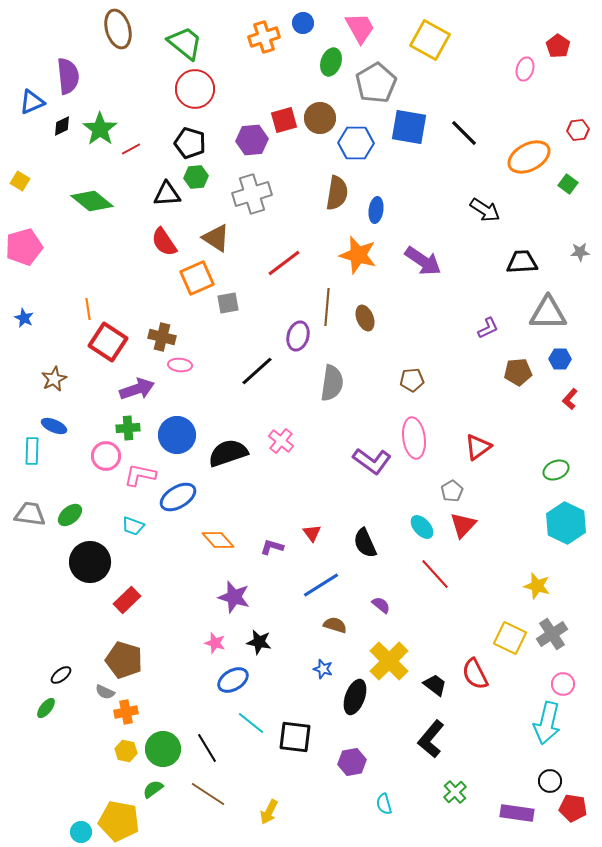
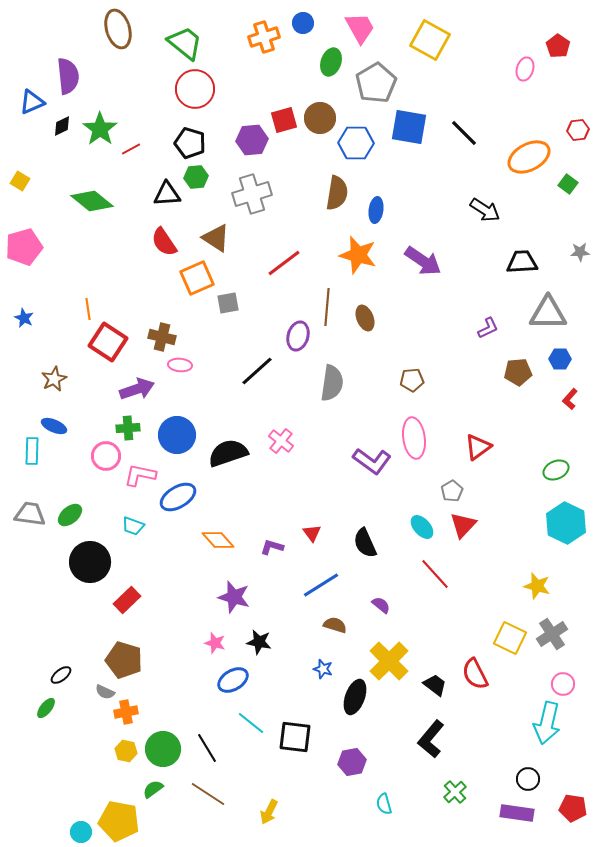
black circle at (550, 781): moved 22 px left, 2 px up
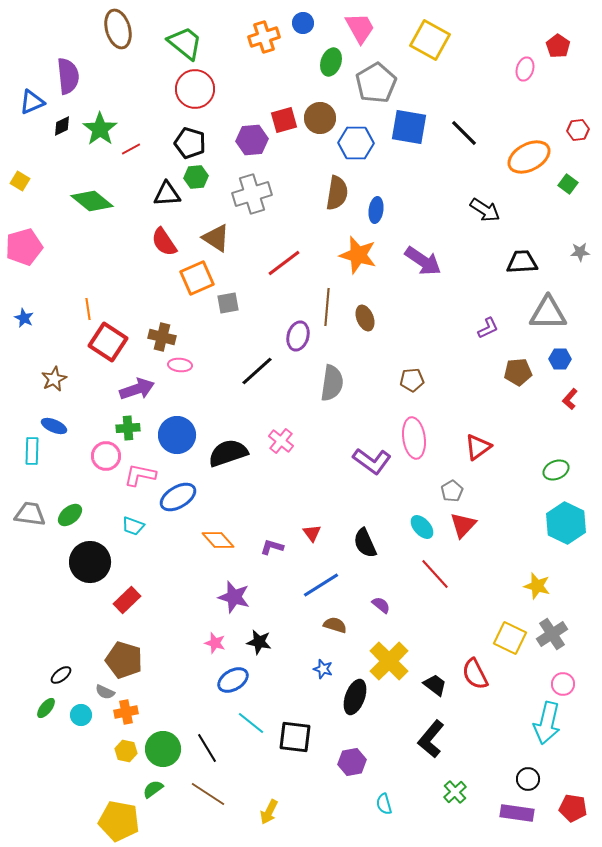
cyan circle at (81, 832): moved 117 px up
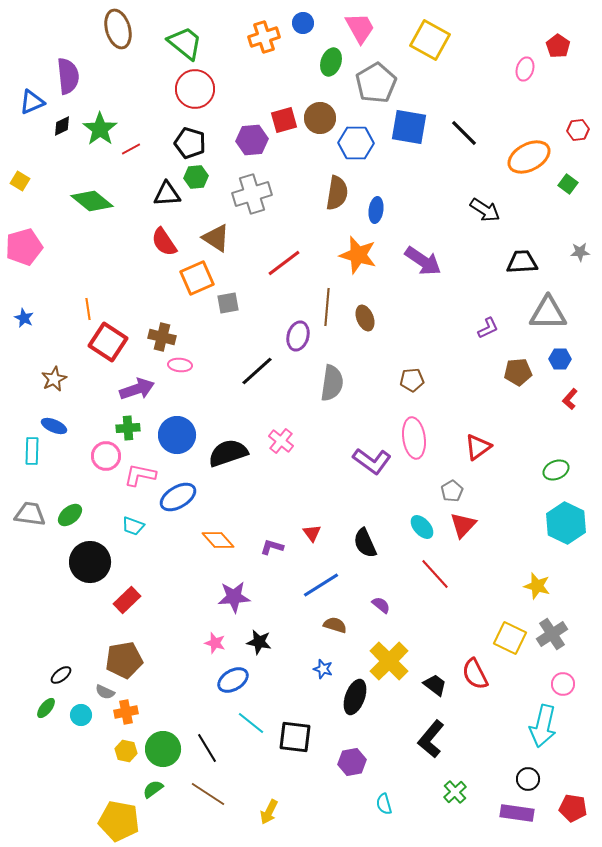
purple star at (234, 597): rotated 20 degrees counterclockwise
brown pentagon at (124, 660): rotated 27 degrees counterclockwise
cyan arrow at (547, 723): moved 4 px left, 3 px down
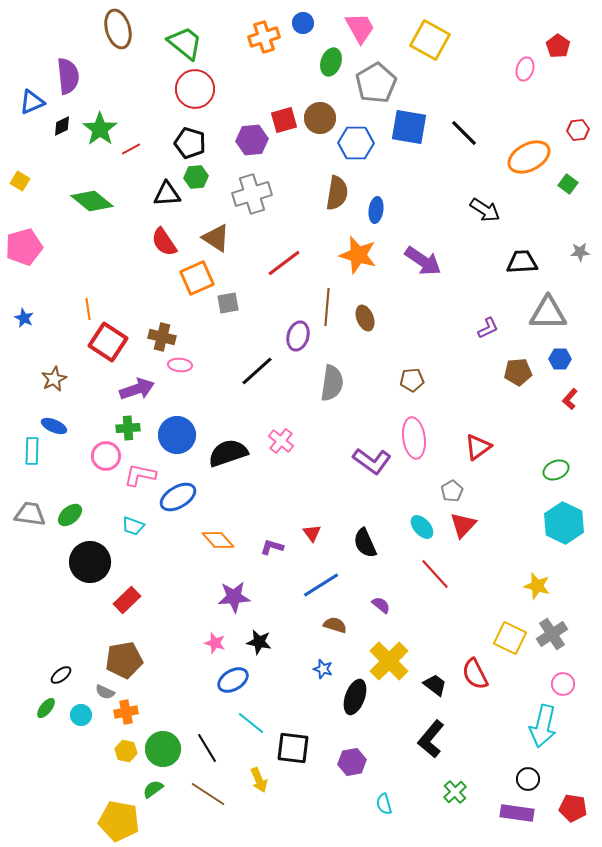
cyan hexagon at (566, 523): moved 2 px left
black square at (295, 737): moved 2 px left, 11 px down
yellow arrow at (269, 812): moved 10 px left, 32 px up; rotated 50 degrees counterclockwise
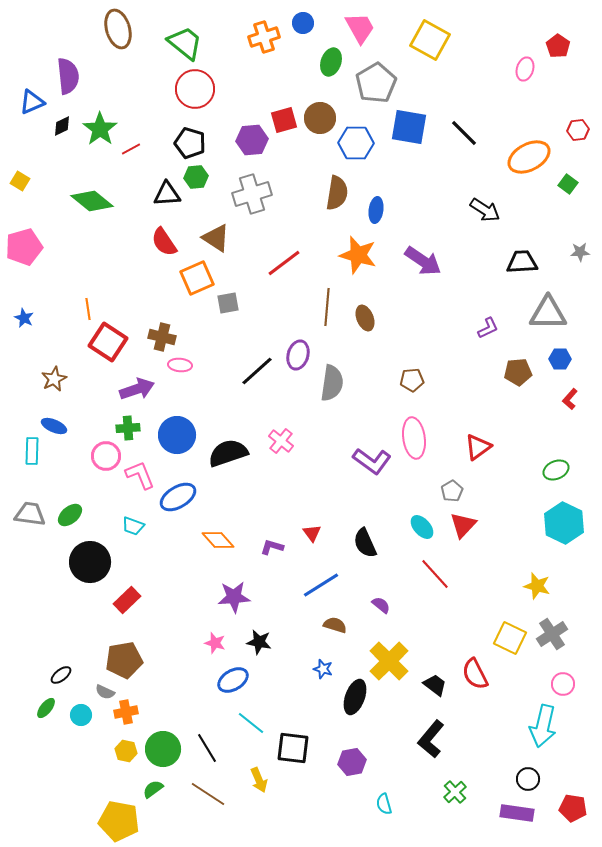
purple ellipse at (298, 336): moved 19 px down
pink L-shape at (140, 475): rotated 56 degrees clockwise
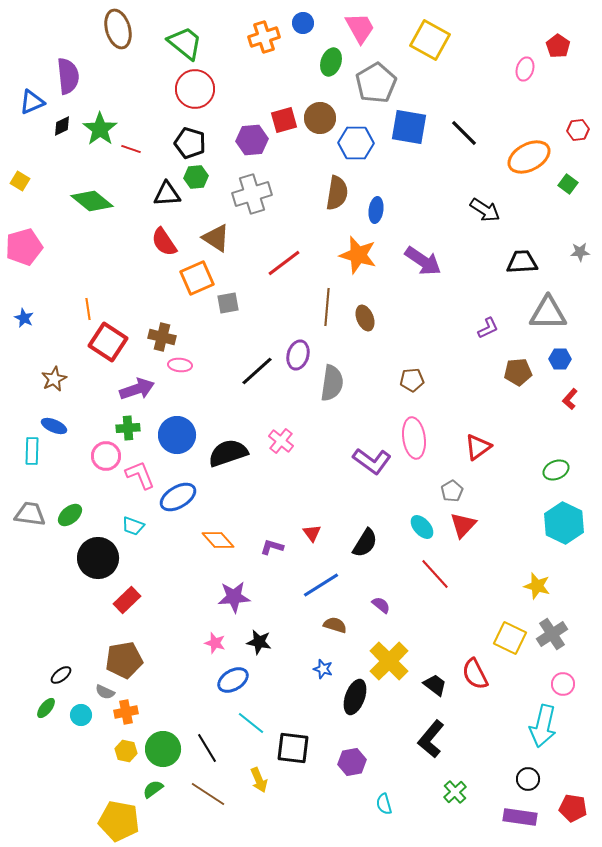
red line at (131, 149): rotated 48 degrees clockwise
black semicircle at (365, 543): rotated 124 degrees counterclockwise
black circle at (90, 562): moved 8 px right, 4 px up
purple rectangle at (517, 813): moved 3 px right, 4 px down
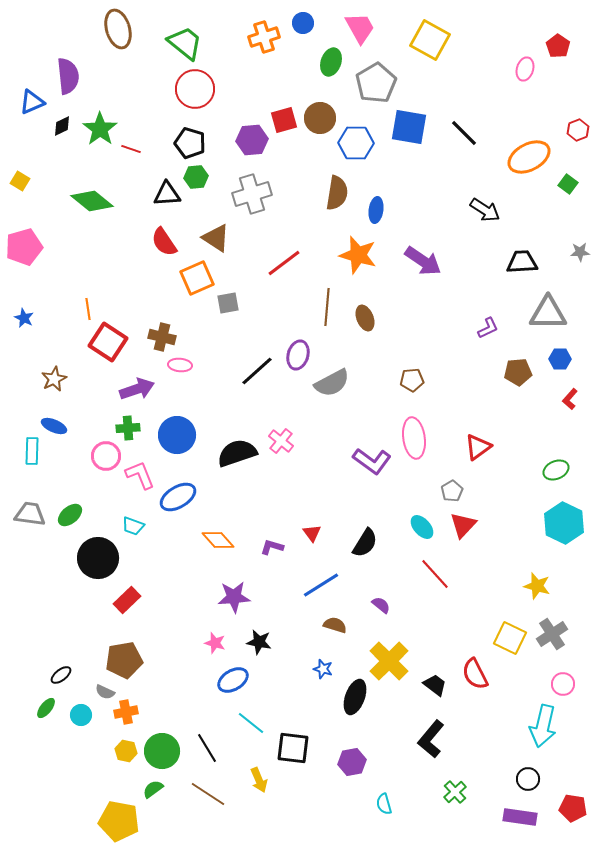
red hexagon at (578, 130): rotated 15 degrees counterclockwise
gray semicircle at (332, 383): rotated 54 degrees clockwise
black semicircle at (228, 453): moved 9 px right
green circle at (163, 749): moved 1 px left, 2 px down
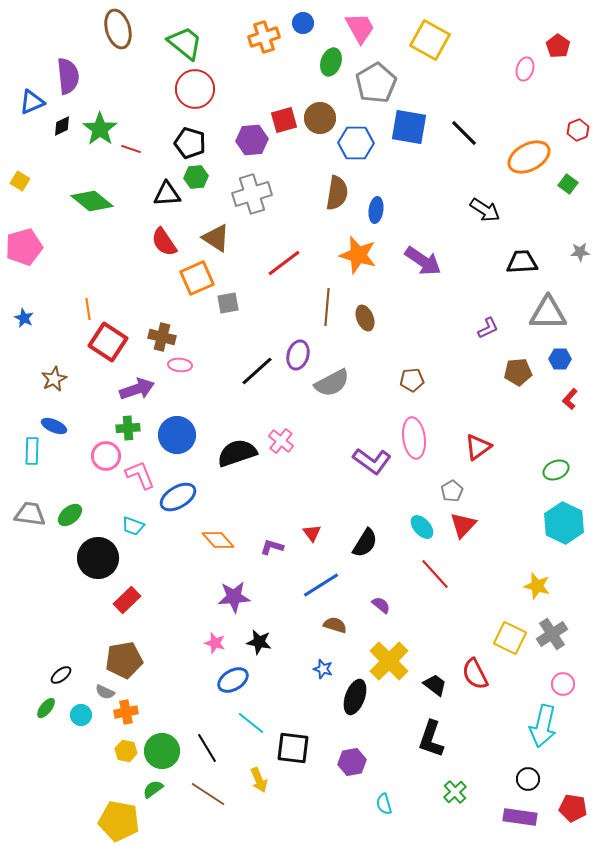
black L-shape at (431, 739): rotated 21 degrees counterclockwise
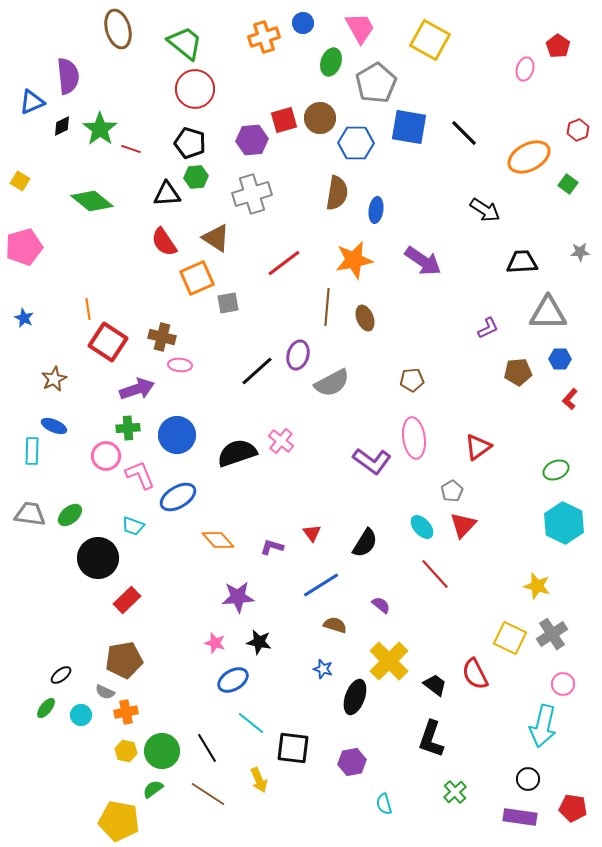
orange star at (358, 255): moved 4 px left, 5 px down; rotated 27 degrees counterclockwise
purple star at (234, 597): moved 4 px right
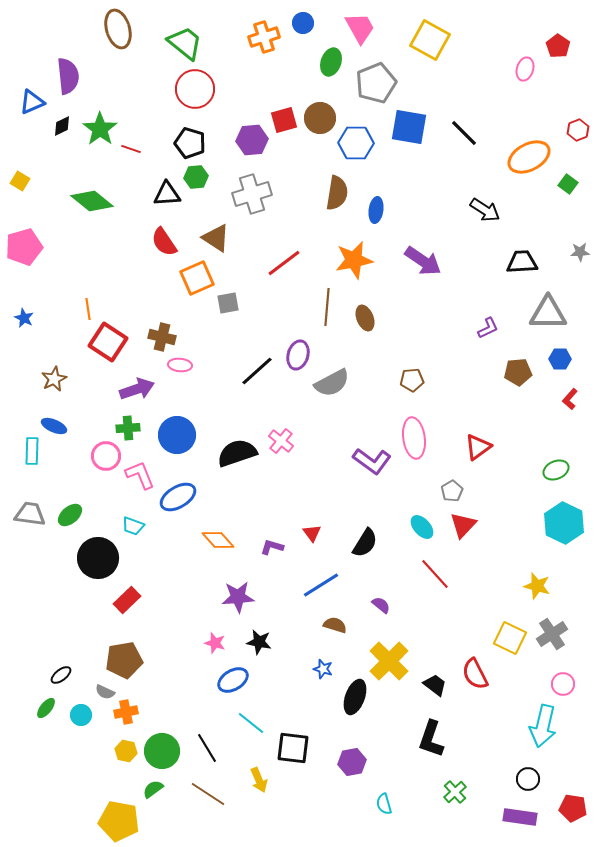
gray pentagon at (376, 83): rotated 9 degrees clockwise
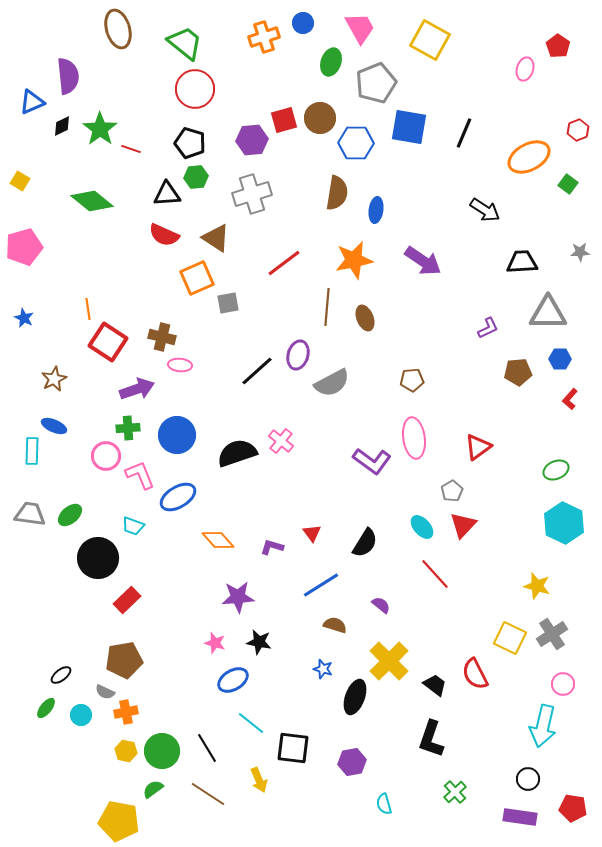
black line at (464, 133): rotated 68 degrees clockwise
red semicircle at (164, 242): moved 7 px up; rotated 32 degrees counterclockwise
